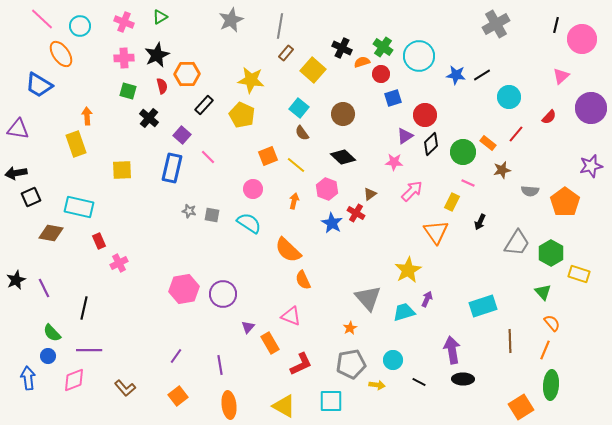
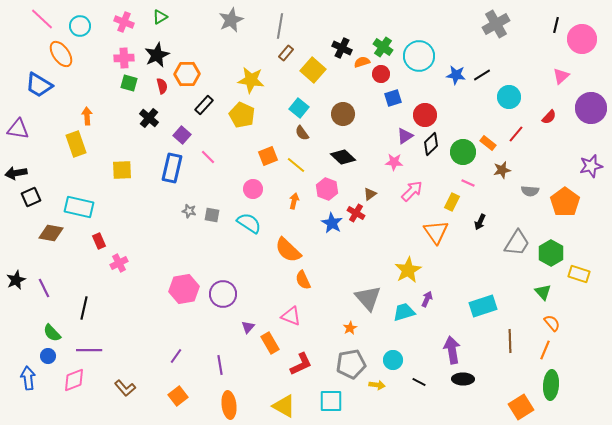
green square at (128, 91): moved 1 px right, 8 px up
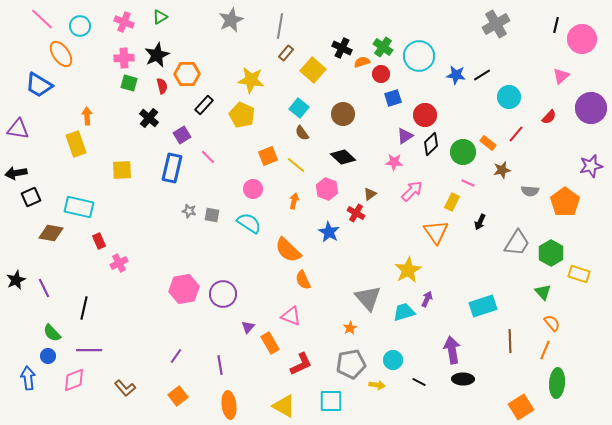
purple square at (182, 135): rotated 18 degrees clockwise
blue star at (332, 223): moved 3 px left, 9 px down
green ellipse at (551, 385): moved 6 px right, 2 px up
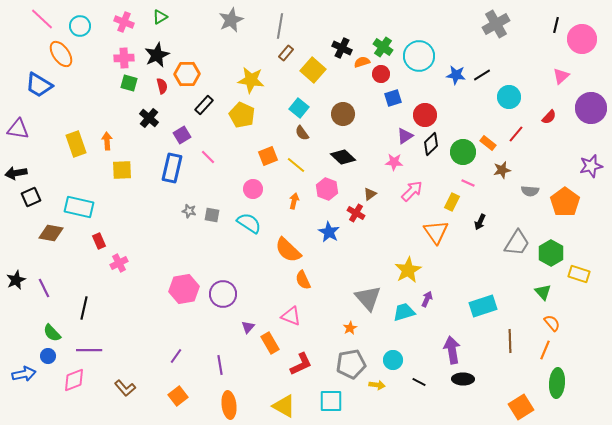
orange arrow at (87, 116): moved 20 px right, 25 px down
blue arrow at (28, 378): moved 4 px left, 4 px up; rotated 85 degrees clockwise
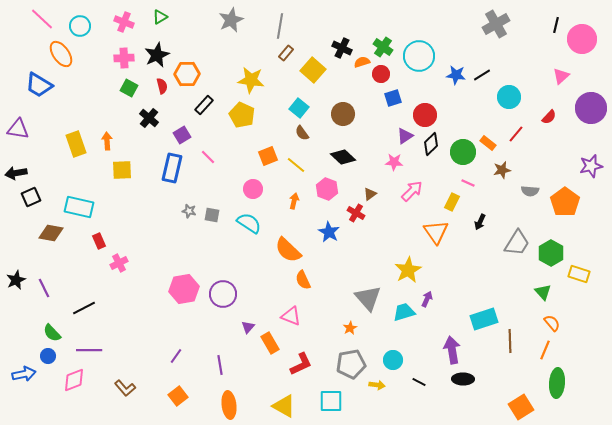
green square at (129, 83): moved 5 px down; rotated 12 degrees clockwise
cyan rectangle at (483, 306): moved 1 px right, 13 px down
black line at (84, 308): rotated 50 degrees clockwise
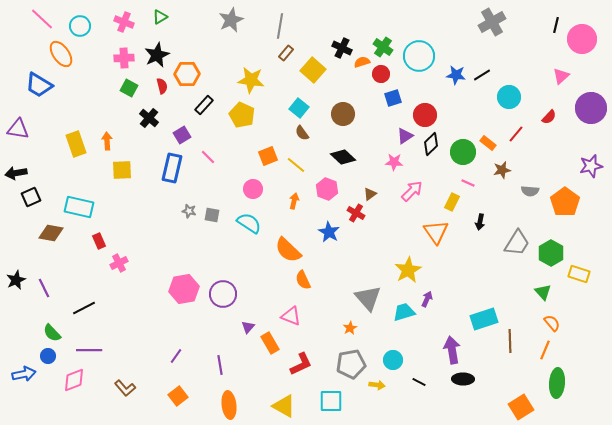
gray cross at (496, 24): moved 4 px left, 2 px up
black arrow at (480, 222): rotated 14 degrees counterclockwise
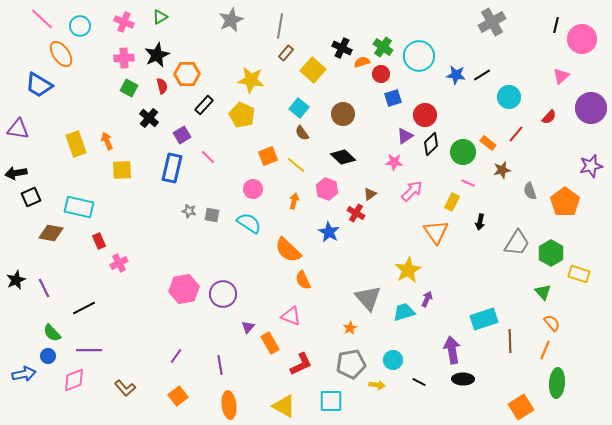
orange arrow at (107, 141): rotated 18 degrees counterclockwise
gray semicircle at (530, 191): rotated 66 degrees clockwise
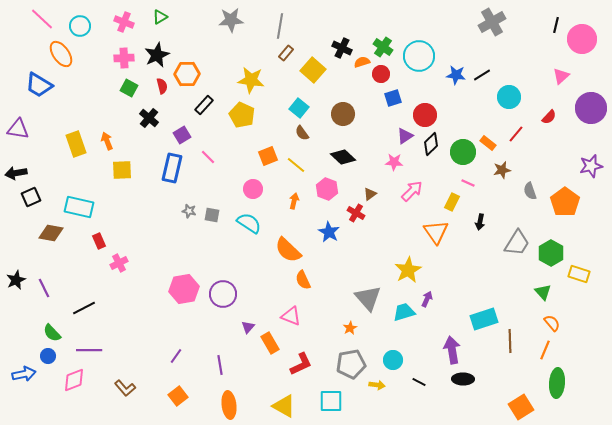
gray star at (231, 20): rotated 20 degrees clockwise
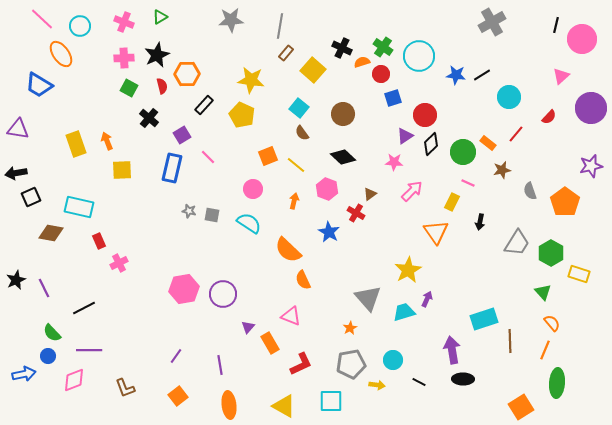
brown L-shape at (125, 388): rotated 20 degrees clockwise
